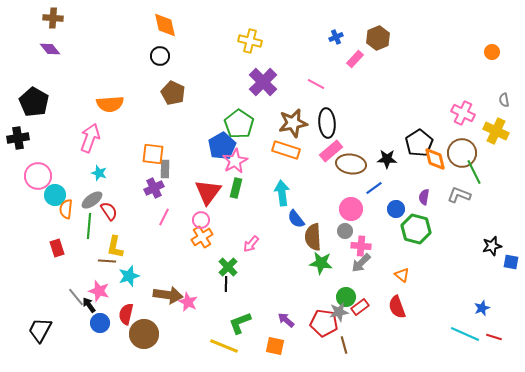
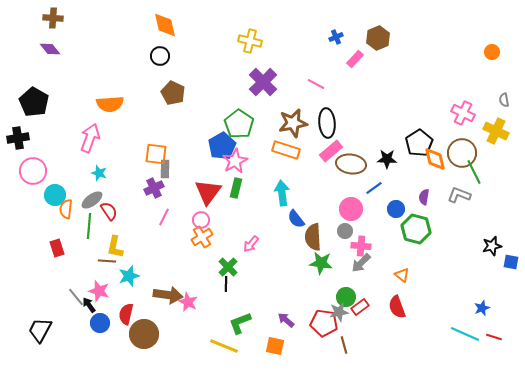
orange square at (153, 154): moved 3 px right
pink circle at (38, 176): moved 5 px left, 5 px up
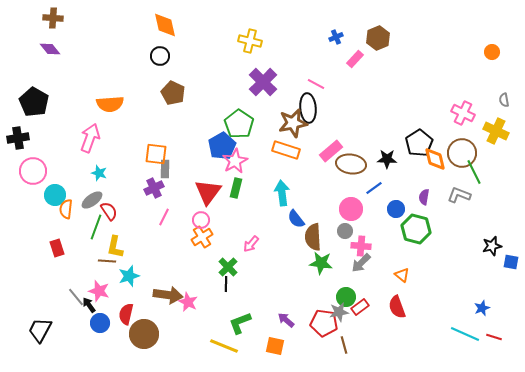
black ellipse at (327, 123): moved 19 px left, 15 px up
green line at (89, 226): moved 7 px right, 1 px down; rotated 15 degrees clockwise
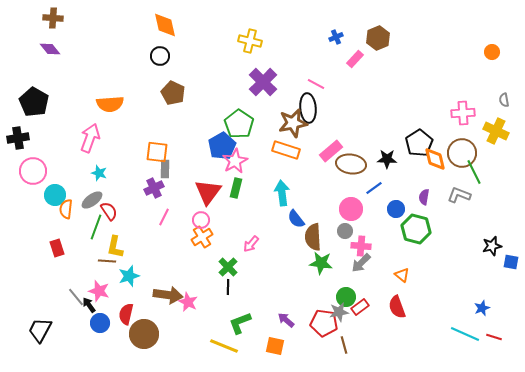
pink cross at (463, 113): rotated 30 degrees counterclockwise
orange square at (156, 154): moved 1 px right, 2 px up
black line at (226, 284): moved 2 px right, 3 px down
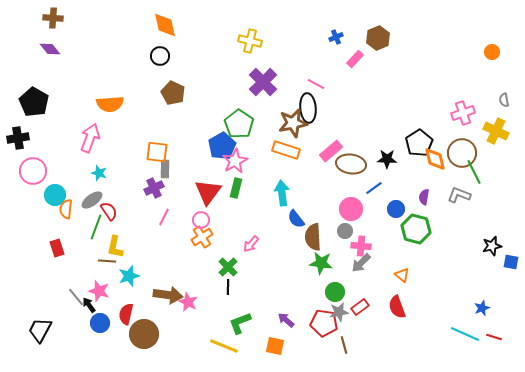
pink cross at (463, 113): rotated 15 degrees counterclockwise
green circle at (346, 297): moved 11 px left, 5 px up
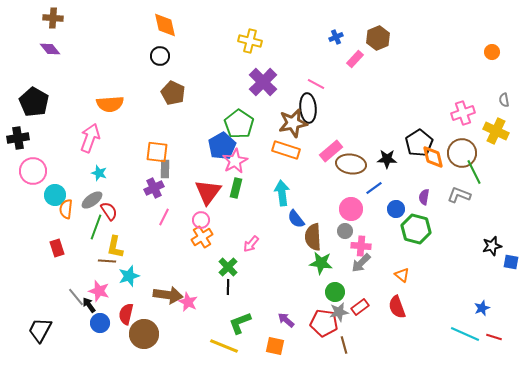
orange diamond at (435, 159): moved 2 px left, 2 px up
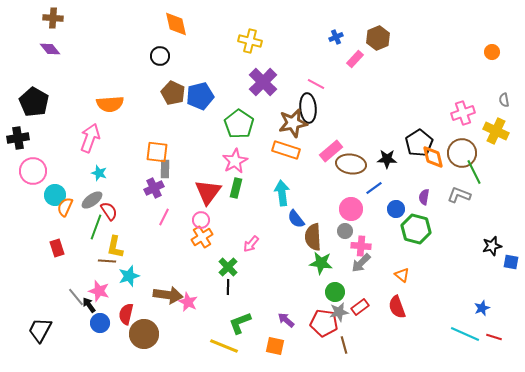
orange diamond at (165, 25): moved 11 px right, 1 px up
blue pentagon at (222, 146): moved 22 px left, 50 px up; rotated 16 degrees clockwise
orange semicircle at (66, 209): moved 1 px left, 2 px up; rotated 18 degrees clockwise
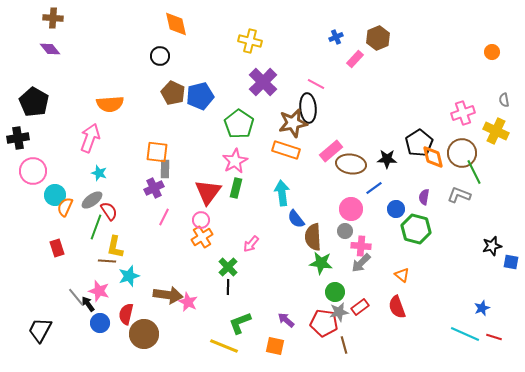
black arrow at (89, 305): moved 1 px left, 1 px up
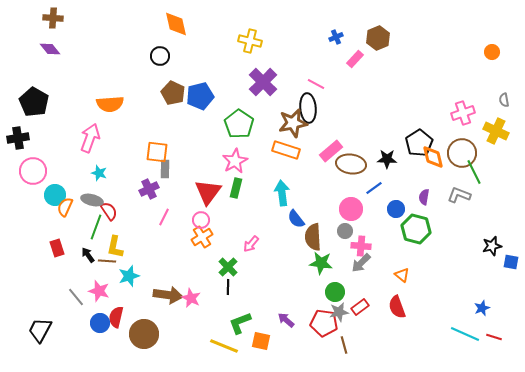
purple cross at (154, 188): moved 5 px left, 1 px down
gray ellipse at (92, 200): rotated 50 degrees clockwise
pink star at (188, 302): moved 3 px right, 4 px up
black arrow at (88, 304): moved 49 px up
red semicircle at (126, 314): moved 10 px left, 3 px down
orange square at (275, 346): moved 14 px left, 5 px up
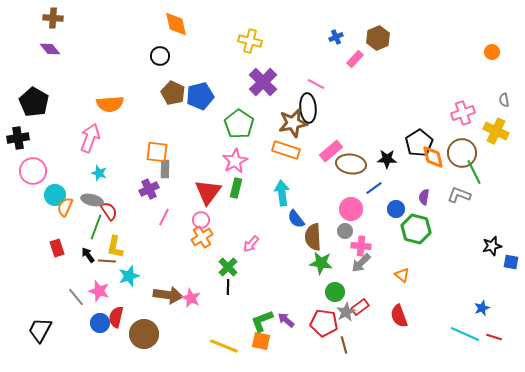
red semicircle at (397, 307): moved 2 px right, 9 px down
gray star at (339, 312): moved 7 px right; rotated 18 degrees counterclockwise
green L-shape at (240, 323): moved 22 px right, 2 px up
